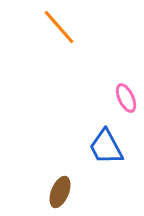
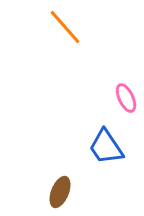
orange line: moved 6 px right
blue trapezoid: rotated 6 degrees counterclockwise
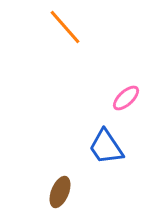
pink ellipse: rotated 72 degrees clockwise
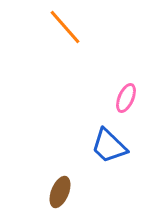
pink ellipse: rotated 24 degrees counterclockwise
blue trapezoid: moved 3 px right, 1 px up; rotated 12 degrees counterclockwise
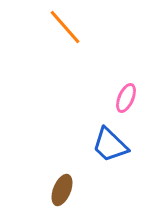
blue trapezoid: moved 1 px right, 1 px up
brown ellipse: moved 2 px right, 2 px up
